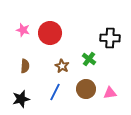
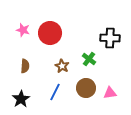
brown circle: moved 1 px up
black star: rotated 18 degrees counterclockwise
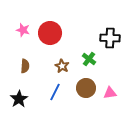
black star: moved 2 px left
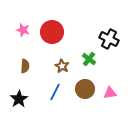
red circle: moved 2 px right, 1 px up
black cross: moved 1 px left, 1 px down; rotated 24 degrees clockwise
brown circle: moved 1 px left, 1 px down
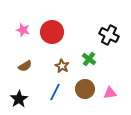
black cross: moved 4 px up
brown semicircle: rotated 56 degrees clockwise
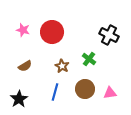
blue line: rotated 12 degrees counterclockwise
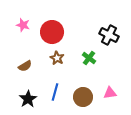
pink star: moved 5 px up
green cross: moved 1 px up
brown star: moved 5 px left, 8 px up
brown circle: moved 2 px left, 8 px down
black star: moved 9 px right
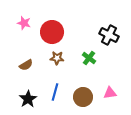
pink star: moved 1 px right, 2 px up
brown star: rotated 24 degrees counterclockwise
brown semicircle: moved 1 px right, 1 px up
